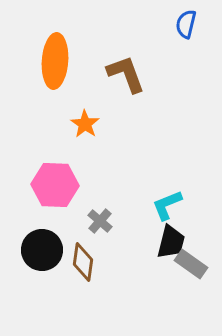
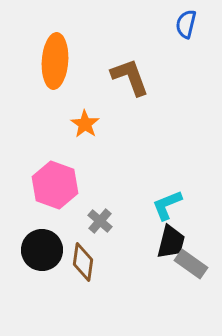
brown L-shape: moved 4 px right, 3 px down
pink hexagon: rotated 18 degrees clockwise
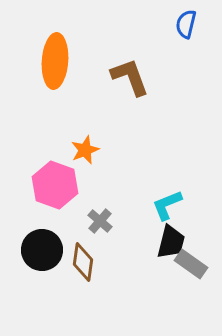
orange star: moved 26 px down; rotated 16 degrees clockwise
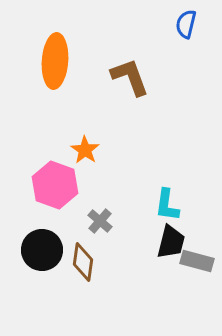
orange star: rotated 16 degrees counterclockwise
cyan L-shape: rotated 60 degrees counterclockwise
gray rectangle: moved 6 px right, 3 px up; rotated 20 degrees counterclockwise
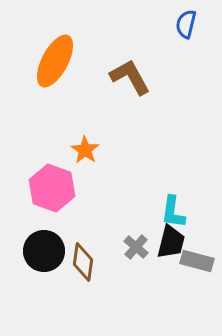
orange ellipse: rotated 24 degrees clockwise
brown L-shape: rotated 9 degrees counterclockwise
pink hexagon: moved 3 px left, 3 px down
cyan L-shape: moved 6 px right, 7 px down
gray cross: moved 36 px right, 26 px down
black circle: moved 2 px right, 1 px down
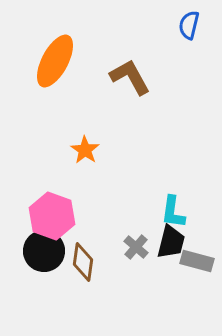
blue semicircle: moved 3 px right, 1 px down
pink hexagon: moved 28 px down
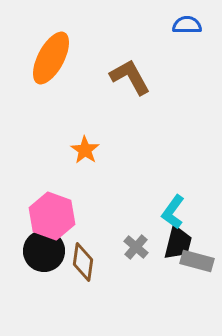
blue semicircle: moved 2 px left; rotated 76 degrees clockwise
orange ellipse: moved 4 px left, 3 px up
cyan L-shape: rotated 28 degrees clockwise
black trapezoid: moved 7 px right, 1 px down
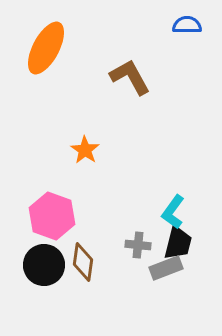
orange ellipse: moved 5 px left, 10 px up
gray cross: moved 2 px right, 2 px up; rotated 35 degrees counterclockwise
black circle: moved 14 px down
gray rectangle: moved 31 px left, 7 px down; rotated 36 degrees counterclockwise
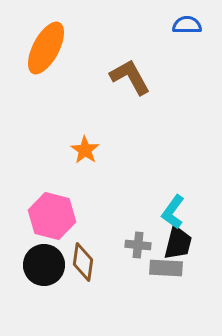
pink hexagon: rotated 6 degrees counterclockwise
gray rectangle: rotated 24 degrees clockwise
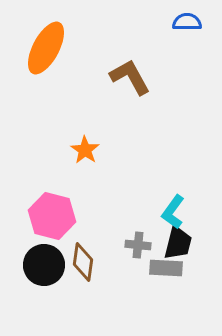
blue semicircle: moved 3 px up
